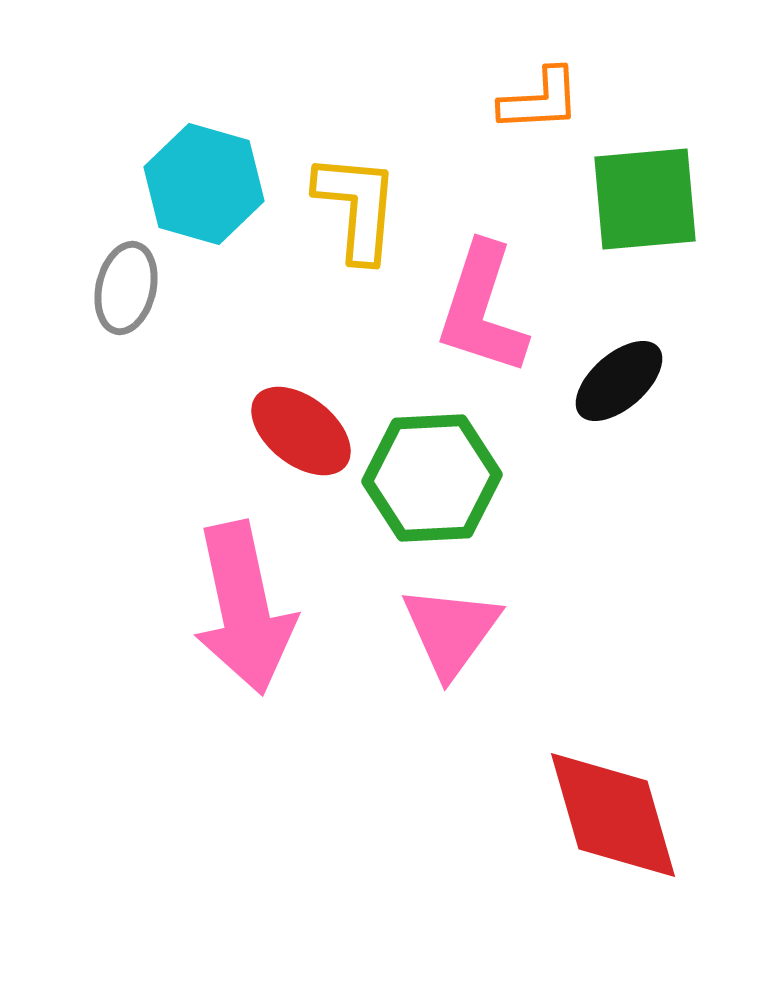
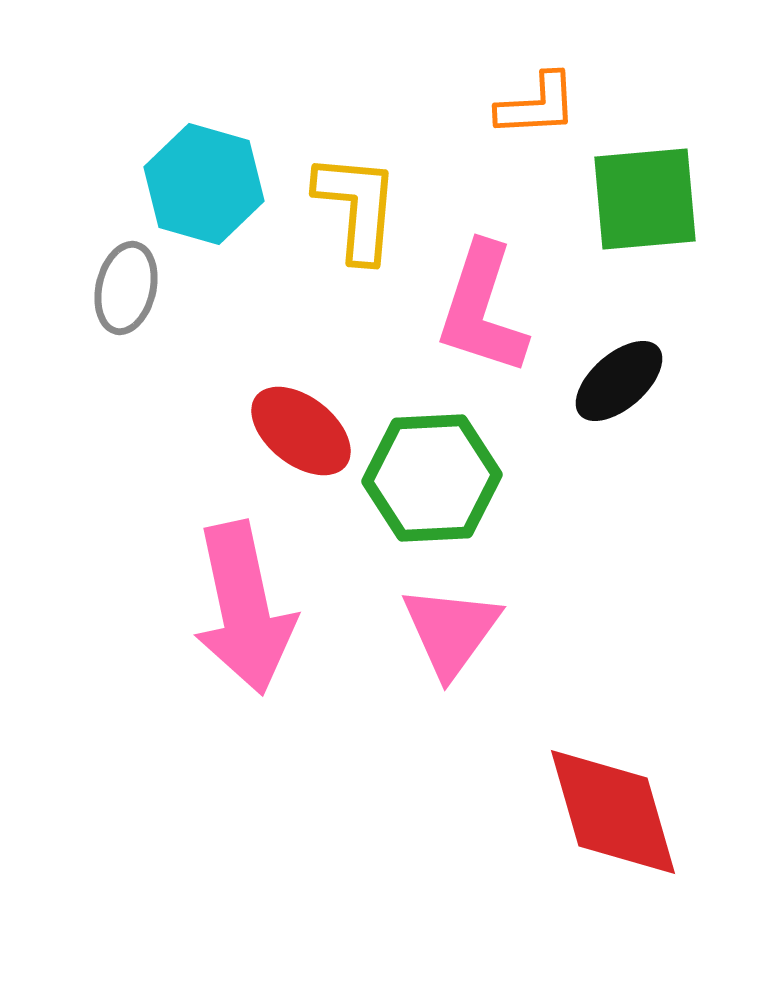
orange L-shape: moved 3 px left, 5 px down
red diamond: moved 3 px up
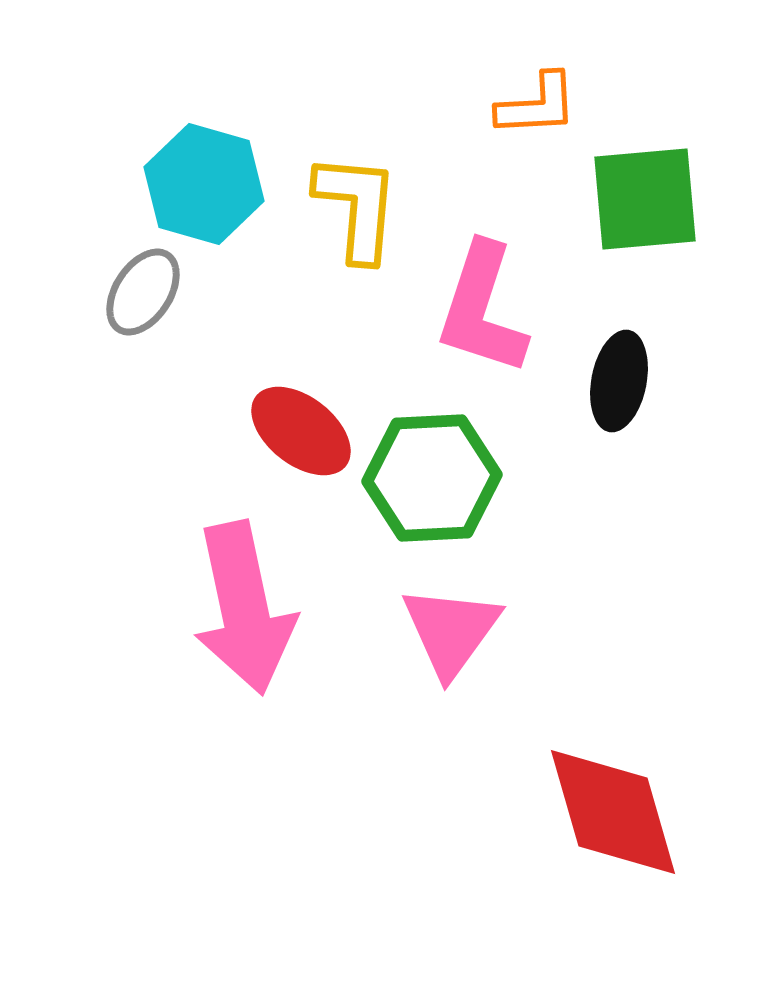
gray ellipse: moved 17 px right, 4 px down; rotated 20 degrees clockwise
black ellipse: rotated 38 degrees counterclockwise
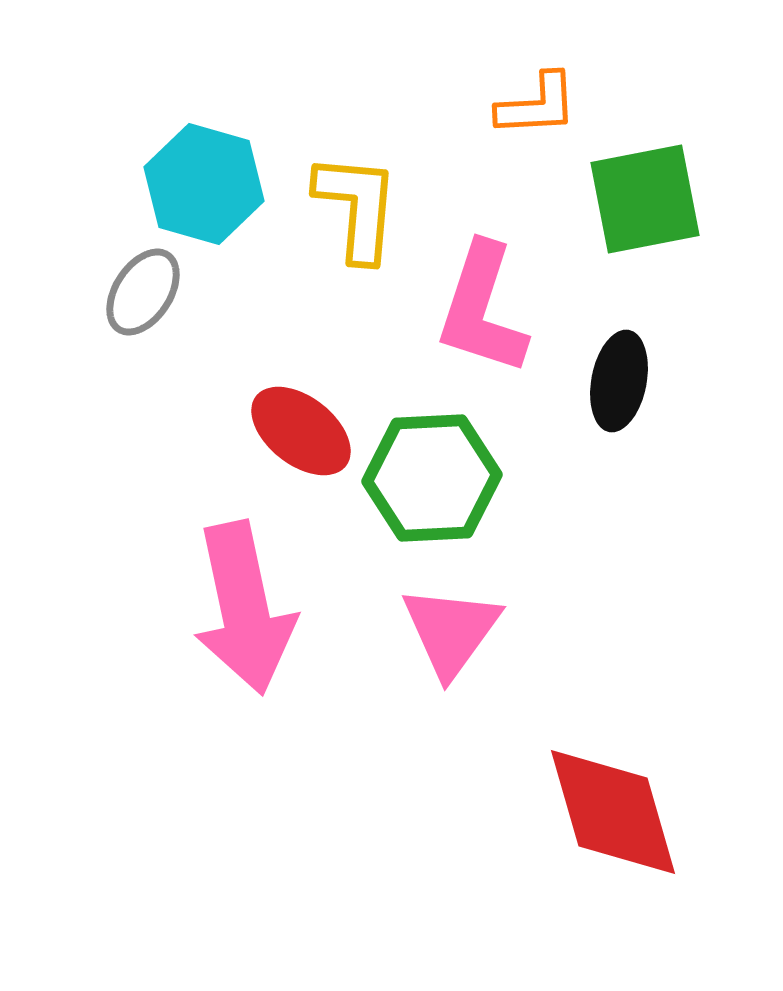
green square: rotated 6 degrees counterclockwise
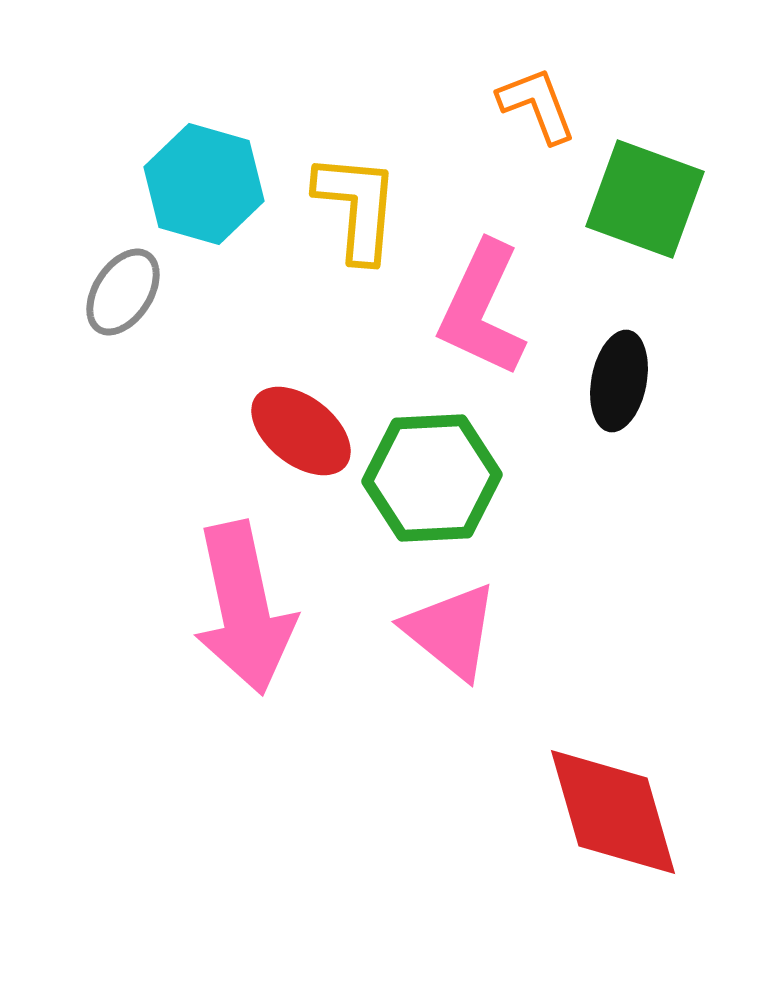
orange L-shape: rotated 108 degrees counterclockwise
green square: rotated 31 degrees clockwise
gray ellipse: moved 20 px left
pink L-shape: rotated 7 degrees clockwise
pink triangle: rotated 27 degrees counterclockwise
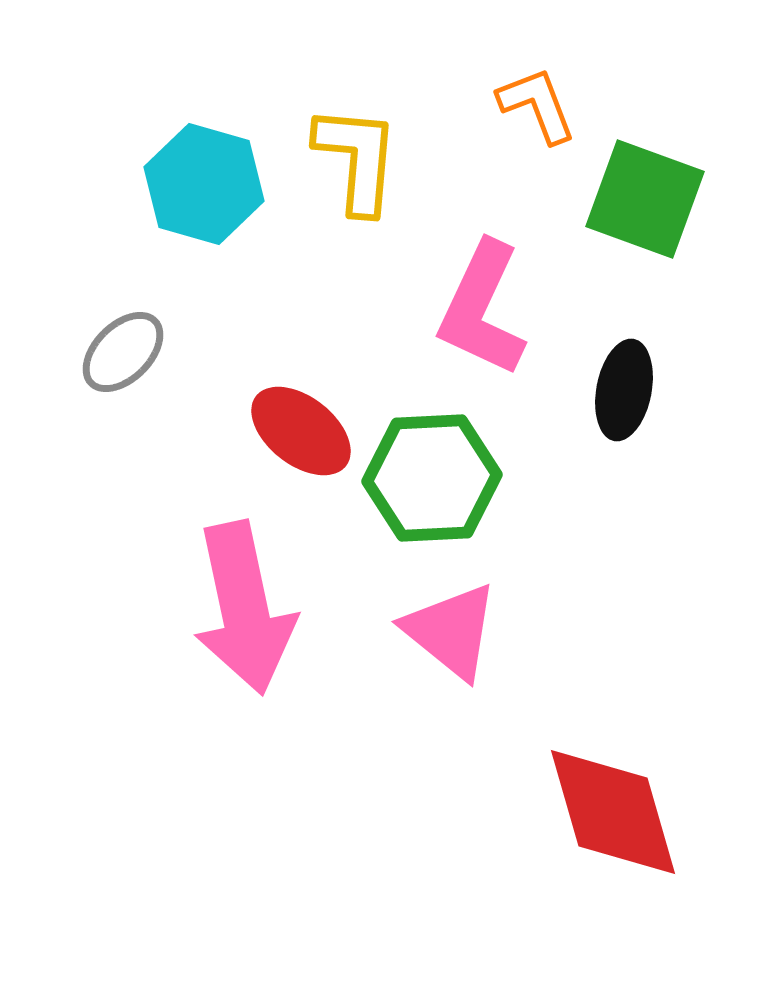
yellow L-shape: moved 48 px up
gray ellipse: moved 60 px down; rotated 12 degrees clockwise
black ellipse: moved 5 px right, 9 px down
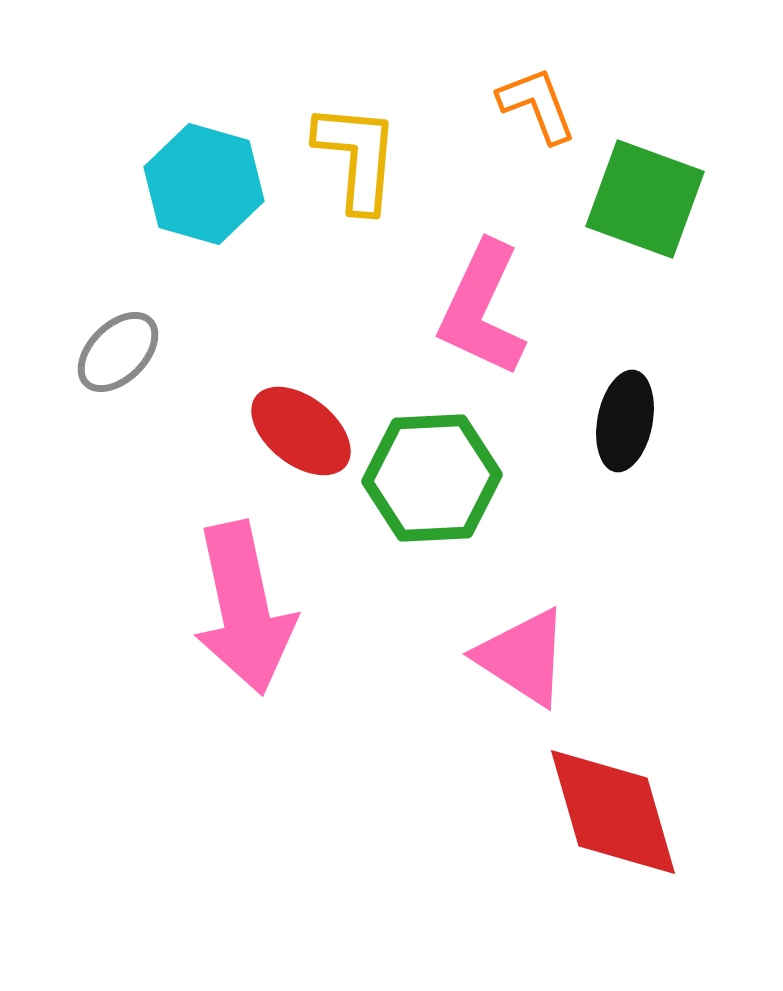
yellow L-shape: moved 2 px up
gray ellipse: moved 5 px left
black ellipse: moved 1 px right, 31 px down
pink triangle: moved 72 px right, 26 px down; rotated 6 degrees counterclockwise
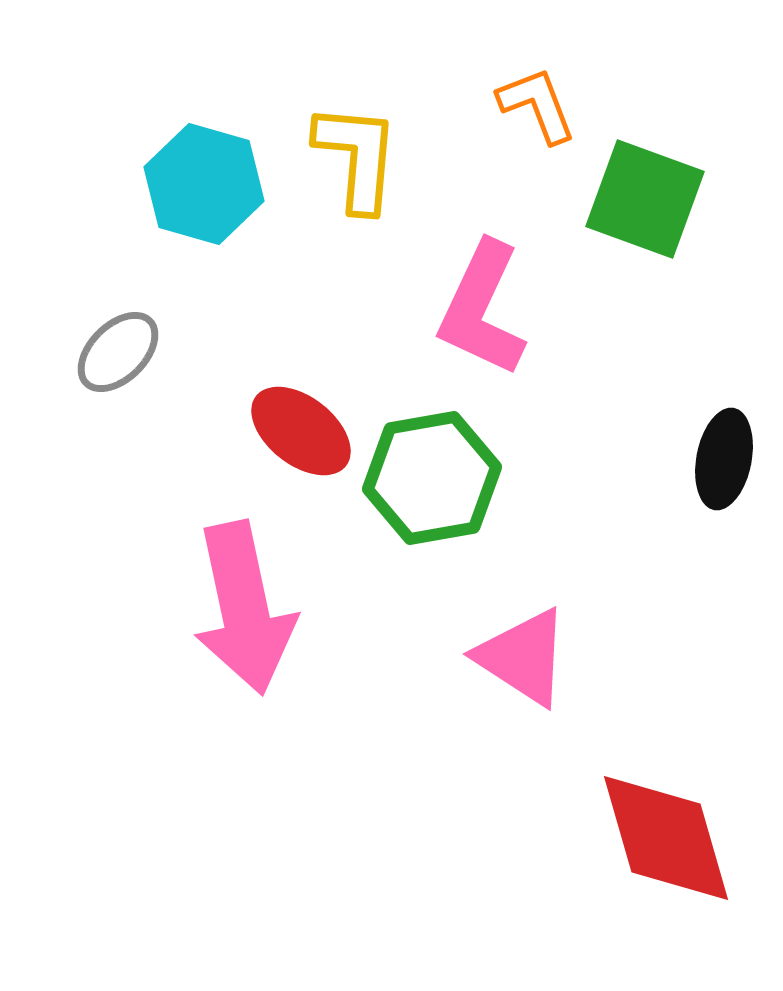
black ellipse: moved 99 px right, 38 px down
green hexagon: rotated 7 degrees counterclockwise
red diamond: moved 53 px right, 26 px down
